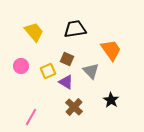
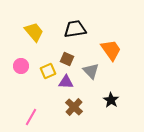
purple triangle: rotated 28 degrees counterclockwise
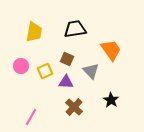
yellow trapezoid: rotated 50 degrees clockwise
yellow square: moved 3 px left
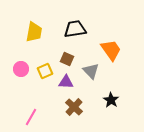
pink circle: moved 3 px down
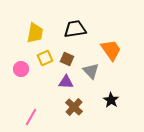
yellow trapezoid: moved 1 px right, 1 px down
yellow square: moved 13 px up
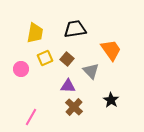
brown square: rotated 16 degrees clockwise
purple triangle: moved 2 px right, 4 px down
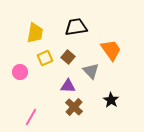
black trapezoid: moved 1 px right, 2 px up
brown square: moved 1 px right, 2 px up
pink circle: moved 1 px left, 3 px down
